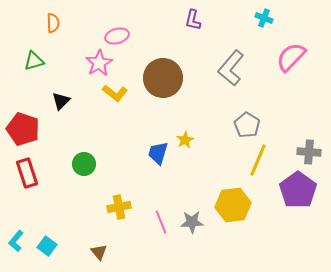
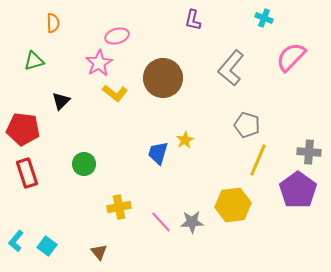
gray pentagon: rotated 15 degrees counterclockwise
red pentagon: rotated 12 degrees counterclockwise
pink line: rotated 20 degrees counterclockwise
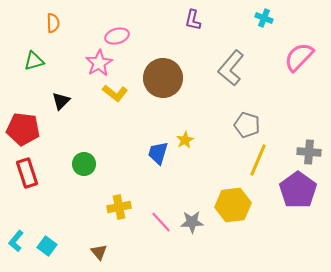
pink semicircle: moved 8 px right
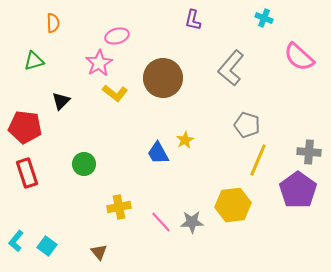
pink semicircle: rotated 92 degrees counterclockwise
red pentagon: moved 2 px right, 2 px up
blue trapezoid: rotated 45 degrees counterclockwise
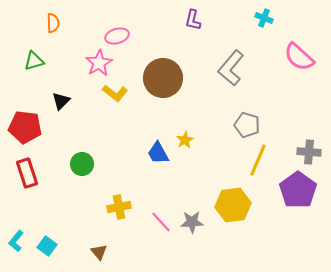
green circle: moved 2 px left
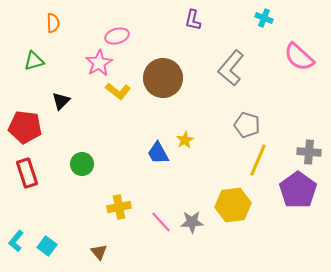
yellow L-shape: moved 3 px right, 2 px up
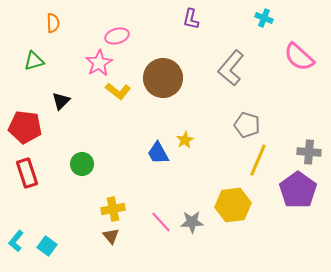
purple L-shape: moved 2 px left, 1 px up
yellow cross: moved 6 px left, 2 px down
brown triangle: moved 12 px right, 16 px up
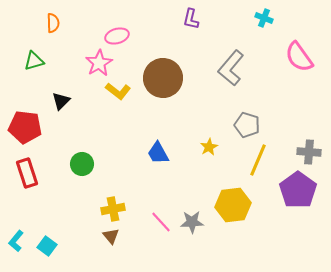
pink semicircle: rotated 12 degrees clockwise
yellow star: moved 24 px right, 7 px down
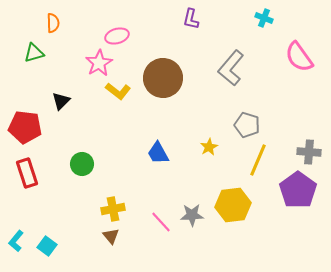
green triangle: moved 8 px up
gray star: moved 7 px up
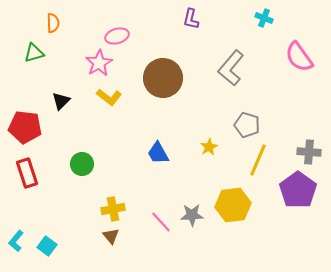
yellow L-shape: moved 9 px left, 6 px down
